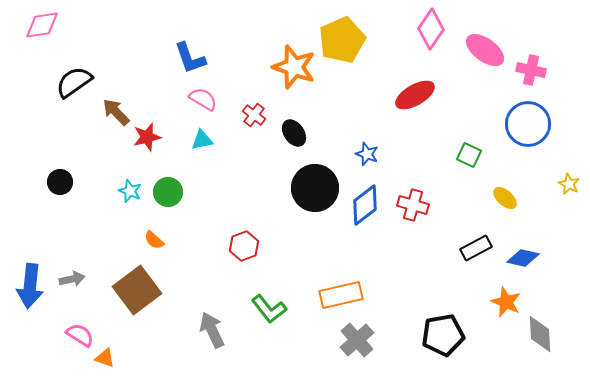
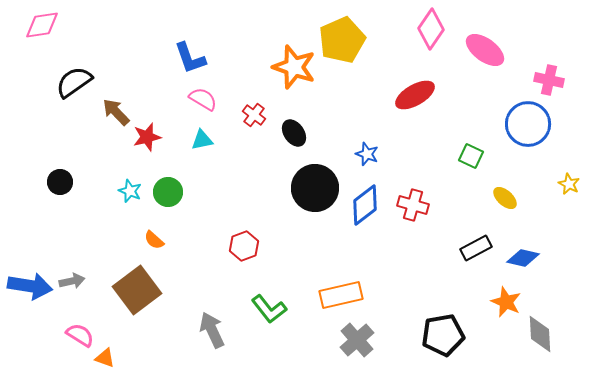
pink cross at (531, 70): moved 18 px right, 10 px down
green square at (469, 155): moved 2 px right, 1 px down
gray arrow at (72, 279): moved 2 px down
blue arrow at (30, 286): rotated 87 degrees counterclockwise
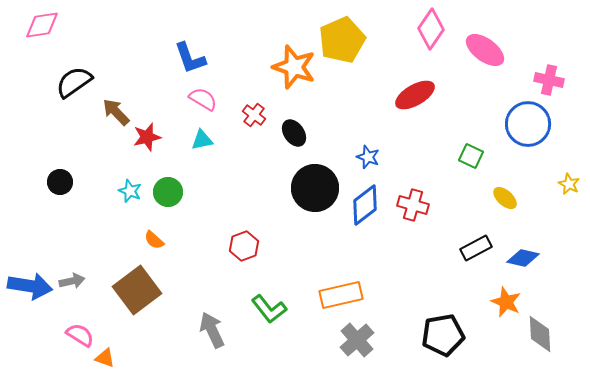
blue star at (367, 154): moved 1 px right, 3 px down
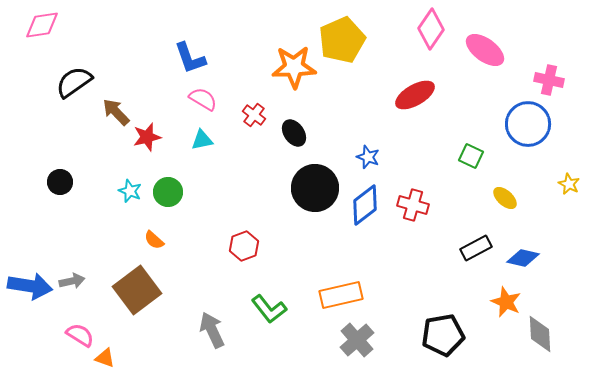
orange star at (294, 67): rotated 21 degrees counterclockwise
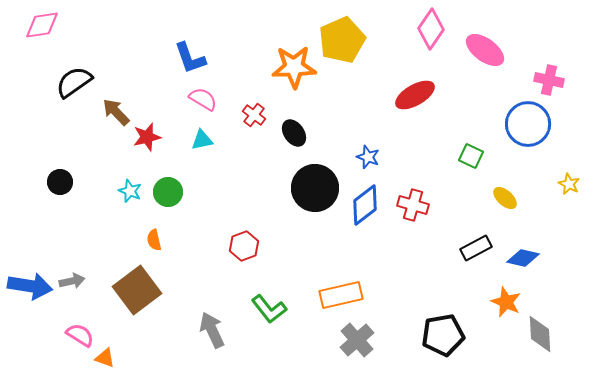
orange semicircle at (154, 240): rotated 35 degrees clockwise
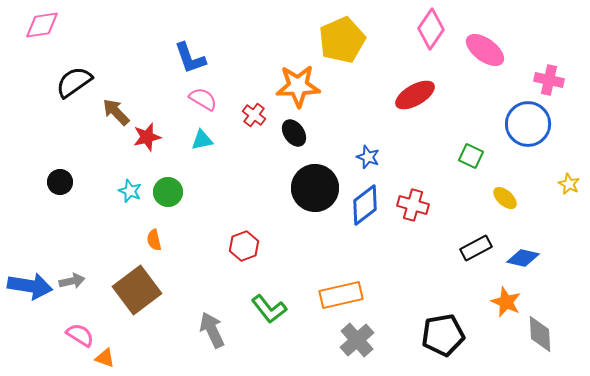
orange star at (294, 67): moved 4 px right, 19 px down
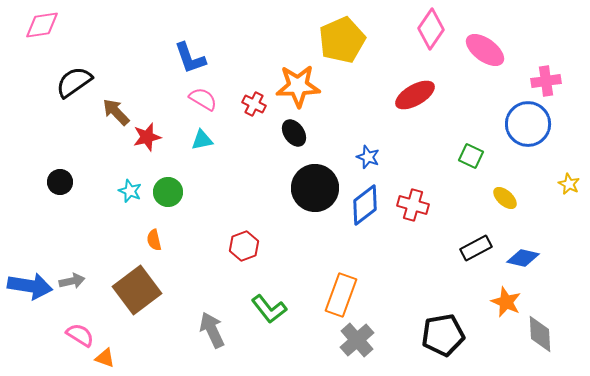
pink cross at (549, 80): moved 3 px left, 1 px down; rotated 20 degrees counterclockwise
red cross at (254, 115): moved 11 px up; rotated 10 degrees counterclockwise
orange rectangle at (341, 295): rotated 57 degrees counterclockwise
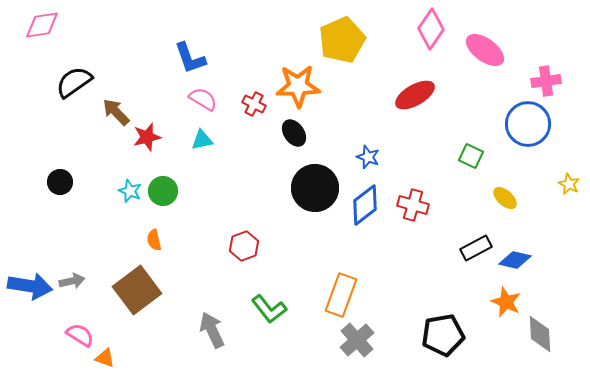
green circle at (168, 192): moved 5 px left, 1 px up
blue diamond at (523, 258): moved 8 px left, 2 px down
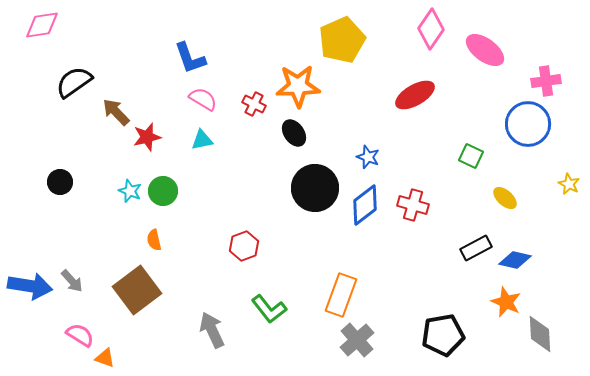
gray arrow at (72, 281): rotated 60 degrees clockwise
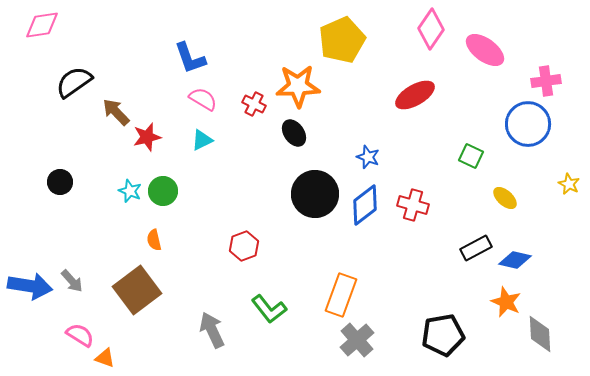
cyan triangle at (202, 140): rotated 15 degrees counterclockwise
black circle at (315, 188): moved 6 px down
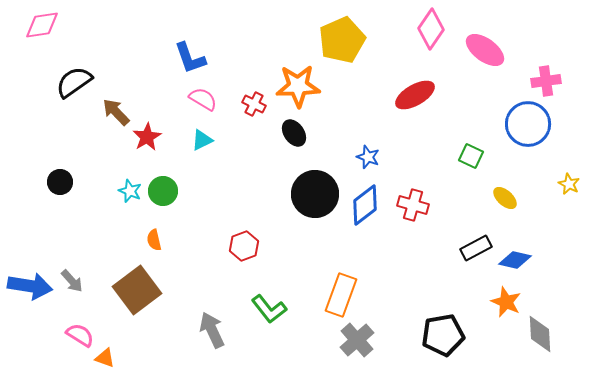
red star at (147, 137): rotated 16 degrees counterclockwise
